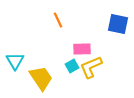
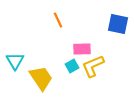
yellow L-shape: moved 2 px right, 1 px up
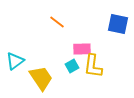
orange line: moved 1 px left, 2 px down; rotated 28 degrees counterclockwise
cyan triangle: rotated 24 degrees clockwise
yellow L-shape: rotated 60 degrees counterclockwise
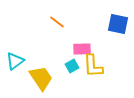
yellow L-shape: rotated 10 degrees counterclockwise
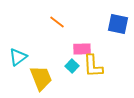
cyan triangle: moved 3 px right, 4 px up
cyan square: rotated 16 degrees counterclockwise
yellow trapezoid: rotated 12 degrees clockwise
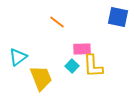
blue square: moved 7 px up
